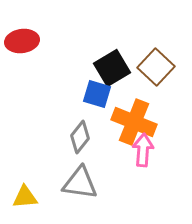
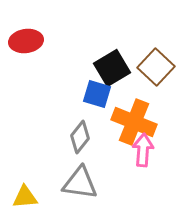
red ellipse: moved 4 px right
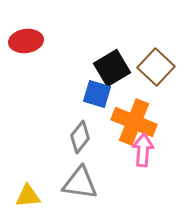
yellow triangle: moved 3 px right, 1 px up
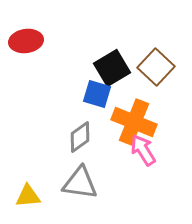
gray diamond: rotated 16 degrees clockwise
pink arrow: rotated 36 degrees counterclockwise
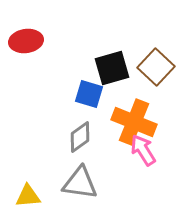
black square: rotated 15 degrees clockwise
blue square: moved 8 px left
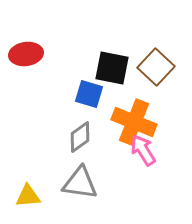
red ellipse: moved 13 px down
black square: rotated 27 degrees clockwise
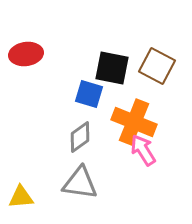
brown square: moved 1 px right, 1 px up; rotated 15 degrees counterclockwise
yellow triangle: moved 7 px left, 1 px down
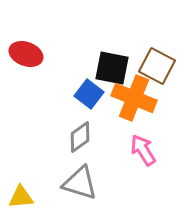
red ellipse: rotated 28 degrees clockwise
blue square: rotated 20 degrees clockwise
orange cross: moved 24 px up
gray triangle: rotated 9 degrees clockwise
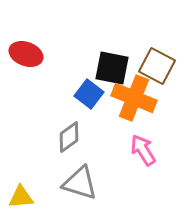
gray diamond: moved 11 px left
